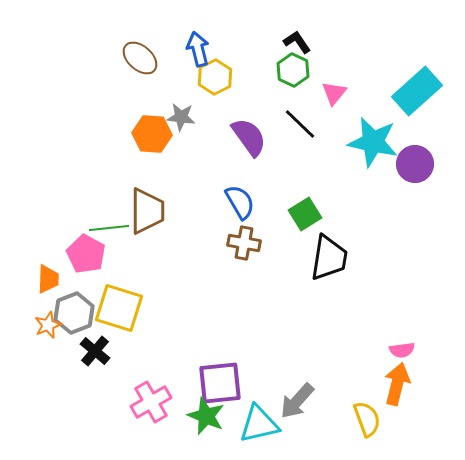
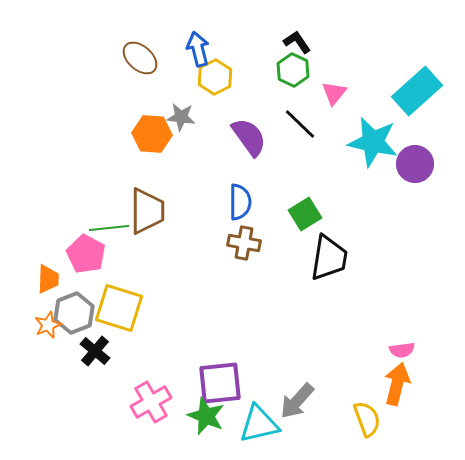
blue semicircle: rotated 30 degrees clockwise
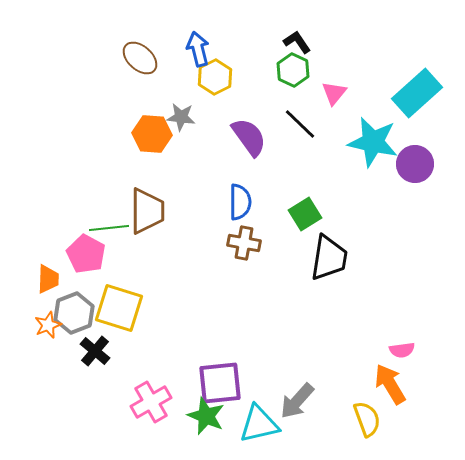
cyan rectangle: moved 2 px down
orange arrow: moved 7 px left; rotated 45 degrees counterclockwise
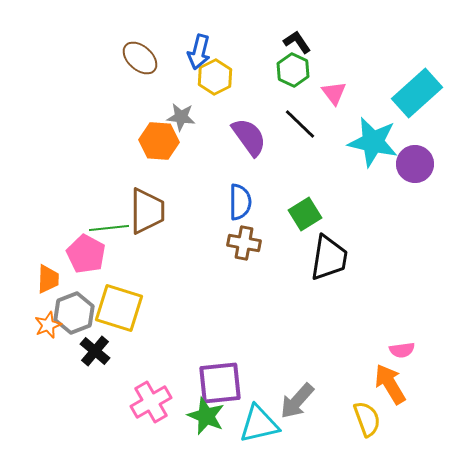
blue arrow: moved 1 px right, 3 px down; rotated 152 degrees counterclockwise
pink triangle: rotated 16 degrees counterclockwise
orange hexagon: moved 7 px right, 7 px down
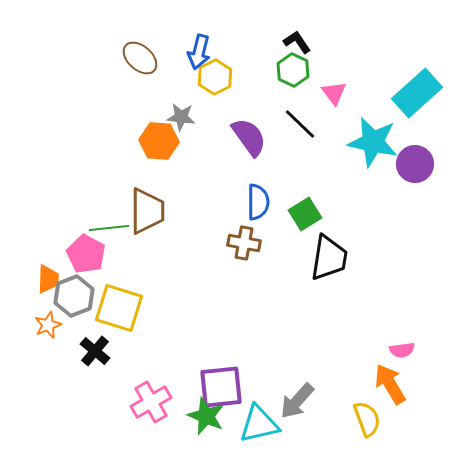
blue semicircle: moved 18 px right
gray hexagon: moved 17 px up
purple square: moved 1 px right, 4 px down
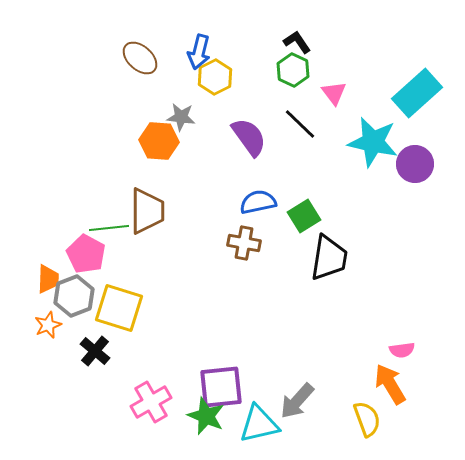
blue semicircle: rotated 102 degrees counterclockwise
green square: moved 1 px left, 2 px down
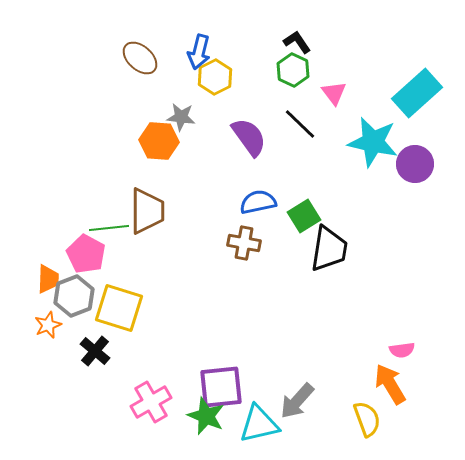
black trapezoid: moved 9 px up
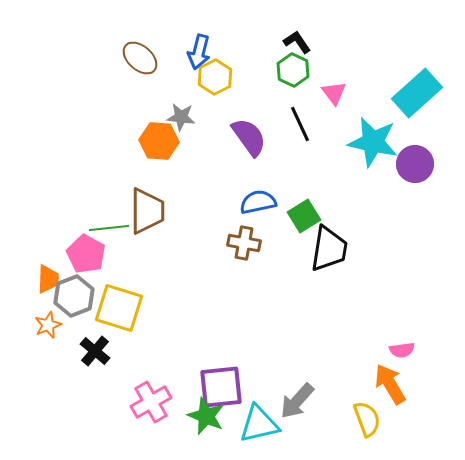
black line: rotated 21 degrees clockwise
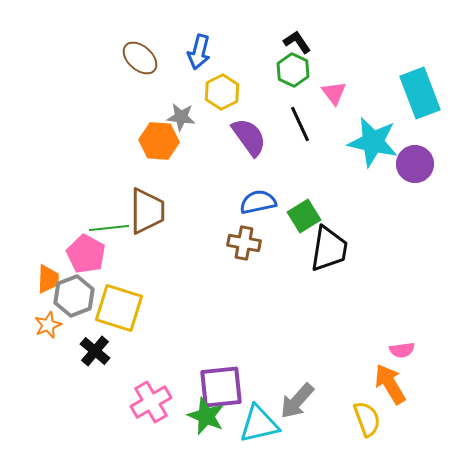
yellow hexagon: moved 7 px right, 15 px down
cyan rectangle: moved 3 px right; rotated 69 degrees counterclockwise
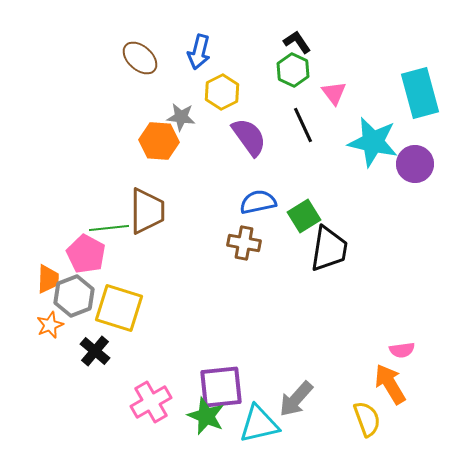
cyan rectangle: rotated 6 degrees clockwise
black line: moved 3 px right, 1 px down
orange star: moved 2 px right
gray arrow: moved 1 px left, 2 px up
